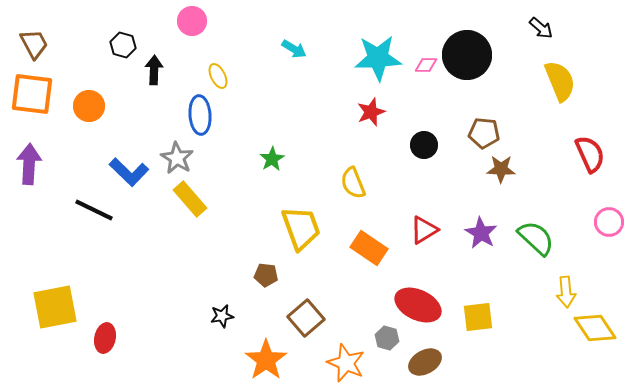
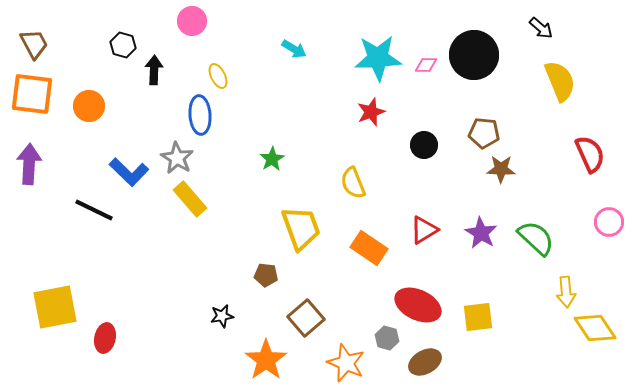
black circle at (467, 55): moved 7 px right
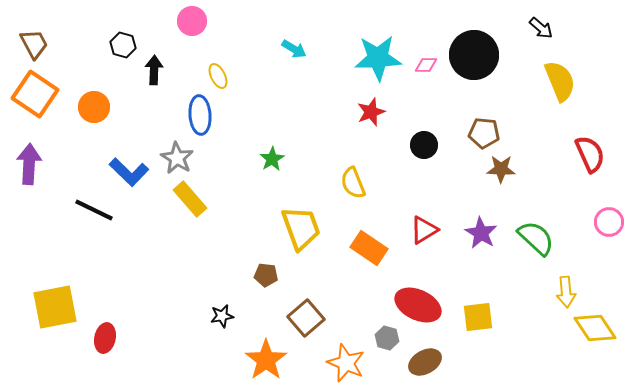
orange square at (32, 94): moved 3 px right; rotated 27 degrees clockwise
orange circle at (89, 106): moved 5 px right, 1 px down
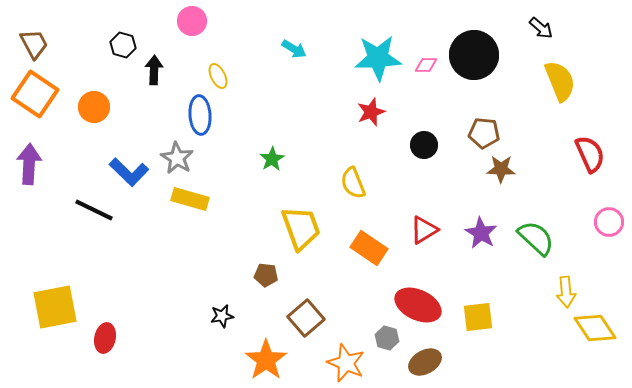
yellow rectangle at (190, 199): rotated 33 degrees counterclockwise
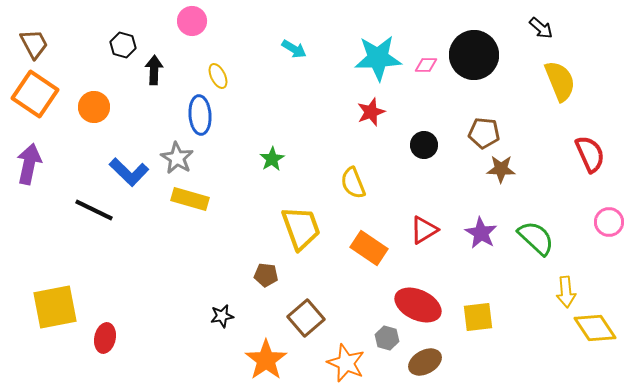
purple arrow at (29, 164): rotated 9 degrees clockwise
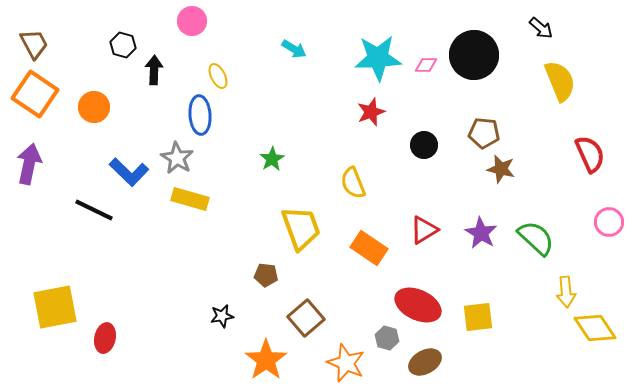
brown star at (501, 169): rotated 12 degrees clockwise
